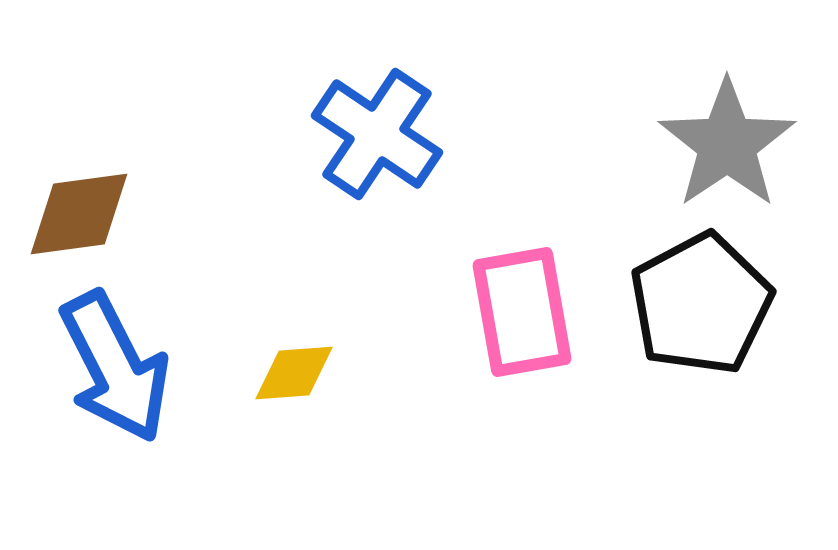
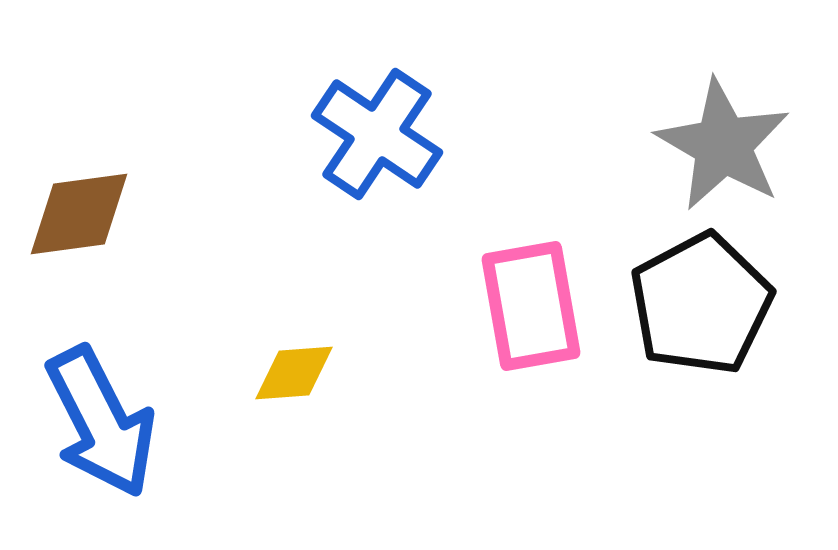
gray star: moved 4 px left, 1 px down; rotated 8 degrees counterclockwise
pink rectangle: moved 9 px right, 6 px up
blue arrow: moved 14 px left, 55 px down
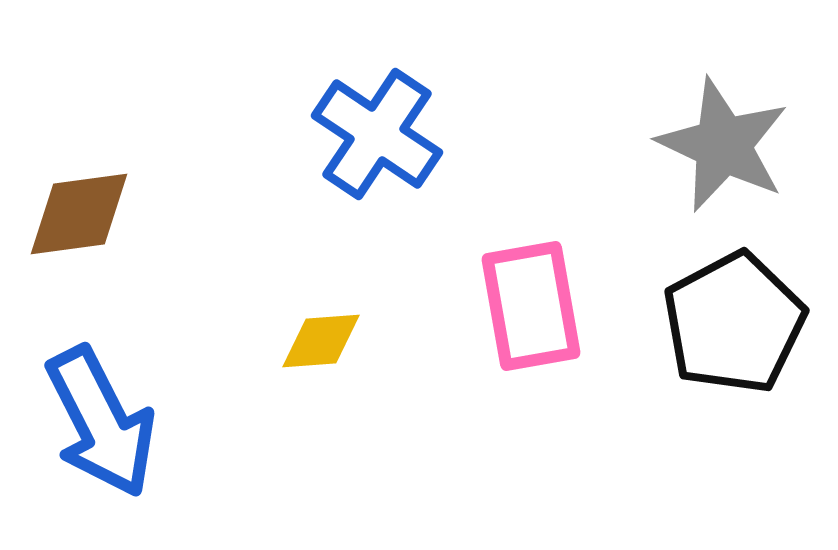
gray star: rotated 5 degrees counterclockwise
black pentagon: moved 33 px right, 19 px down
yellow diamond: moved 27 px right, 32 px up
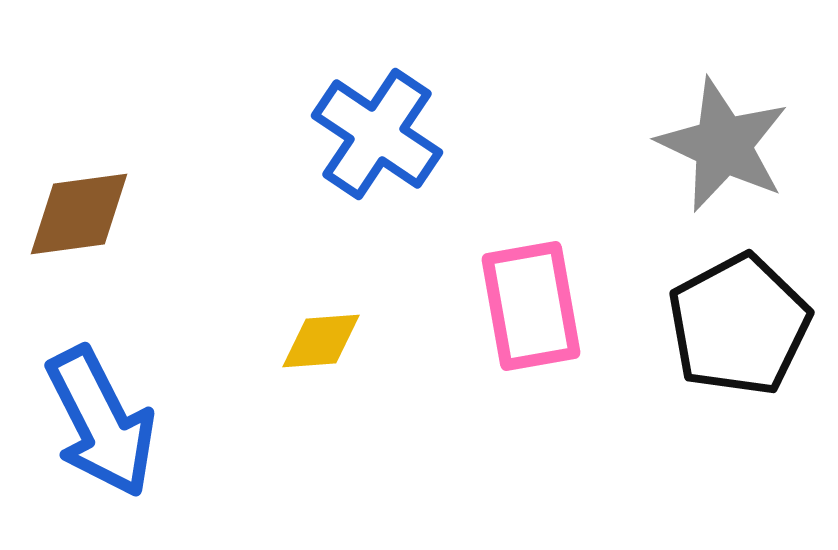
black pentagon: moved 5 px right, 2 px down
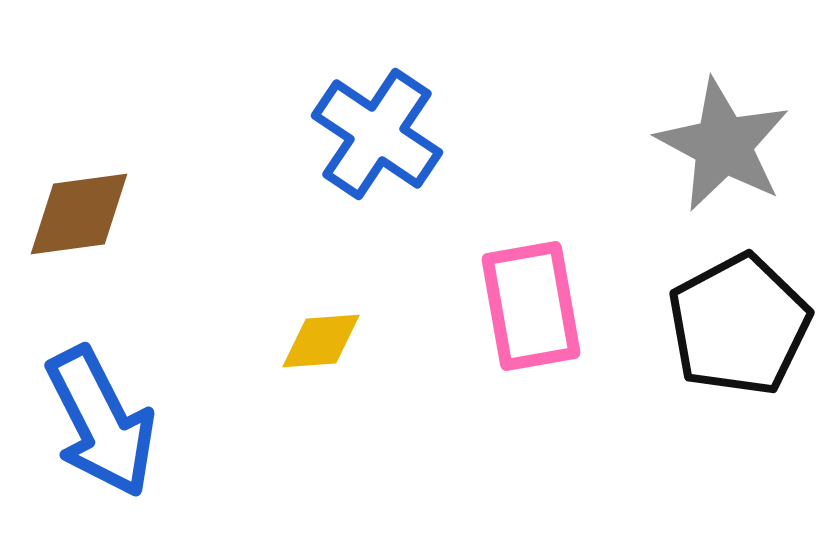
gray star: rotated 3 degrees clockwise
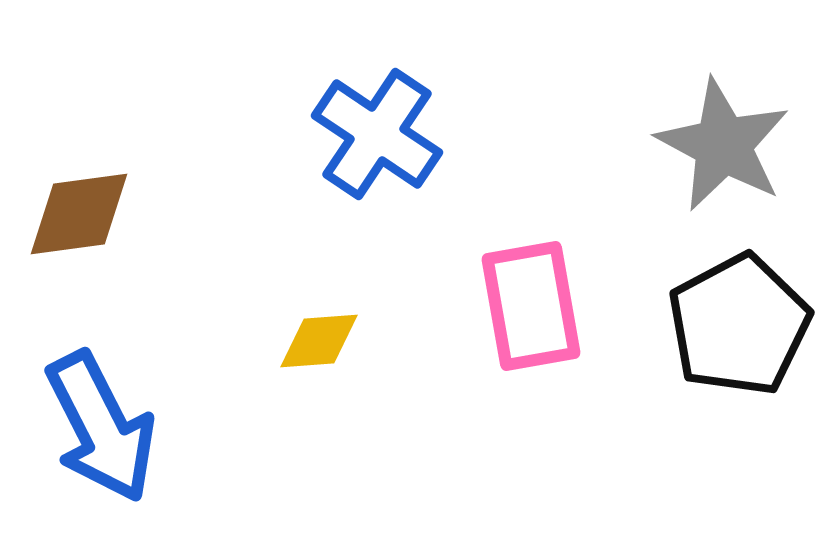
yellow diamond: moved 2 px left
blue arrow: moved 5 px down
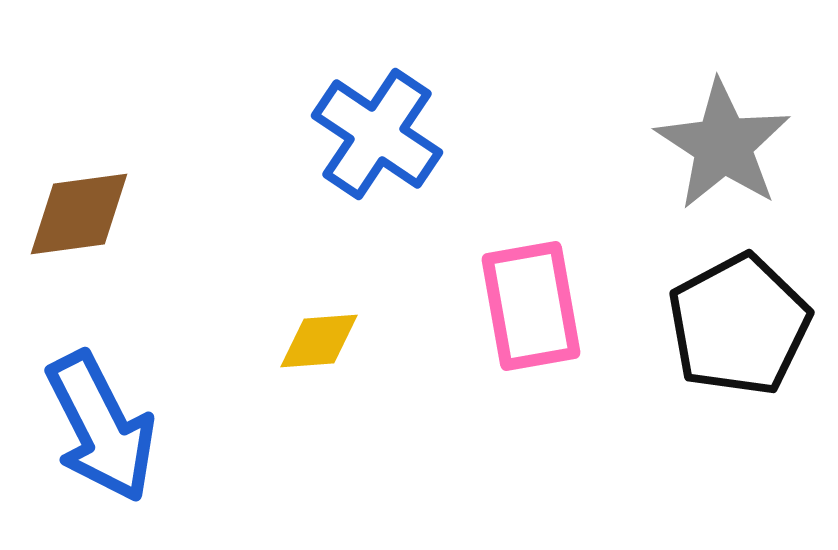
gray star: rotated 5 degrees clockwise
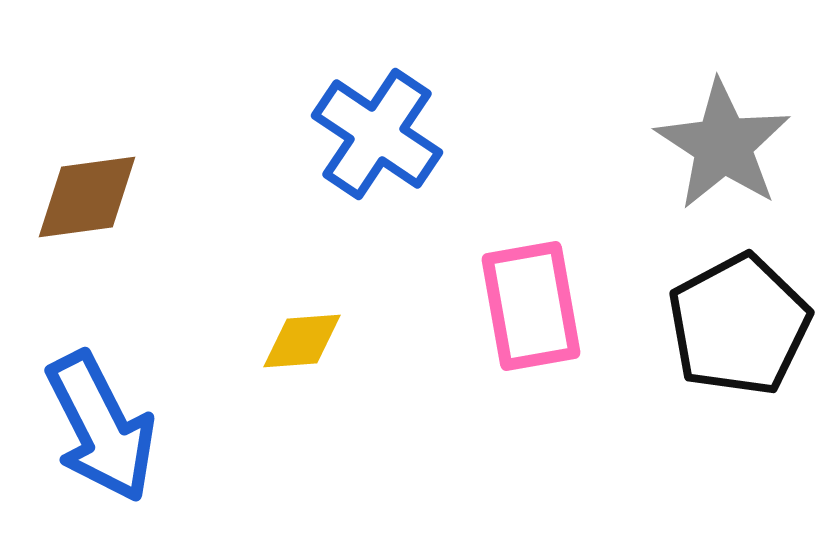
brown diamond: moved 8 px right, 17 px up
yellow diamond: moved 17 px left
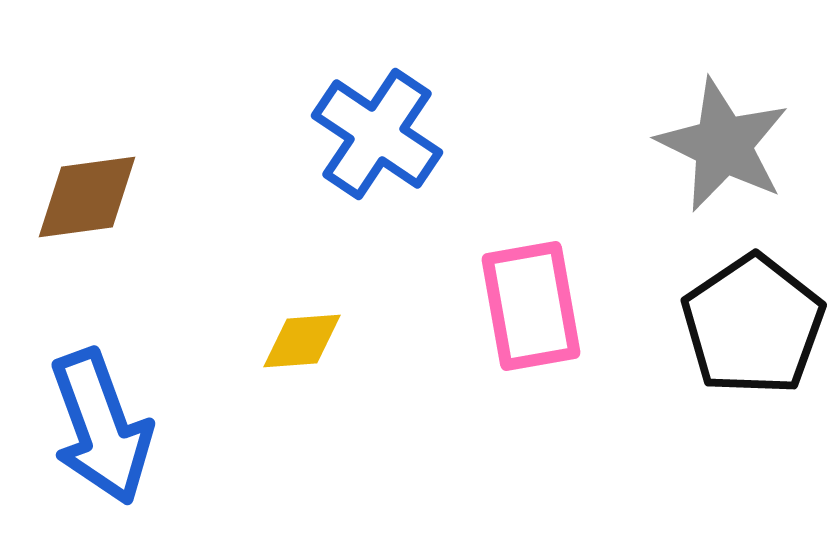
gray star: rotated 7 degrees counterclockwise
black pentagon: moved 14 px right; rotated 6 degrees counterclockwise
blue arrow: rotated 7 degrees clockwise
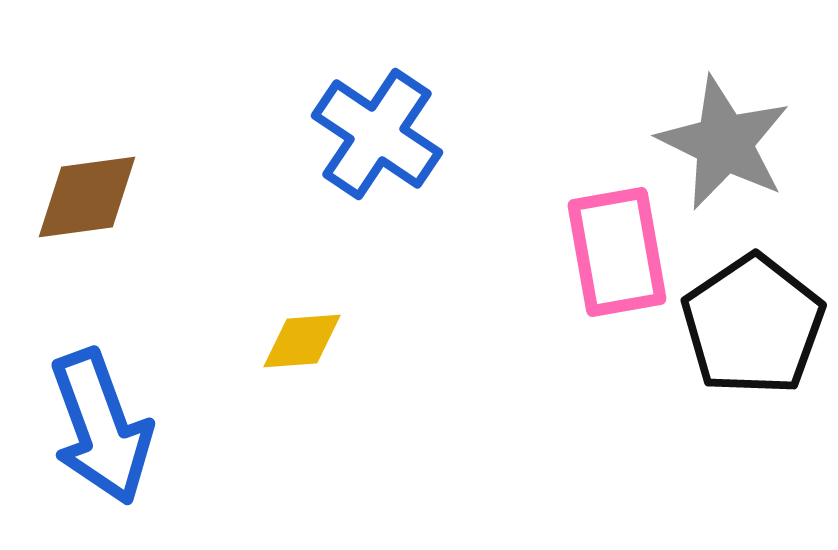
gray star: moved 1 px right, 2 px up
pink rectangle: moved 86 px right, 54 px up
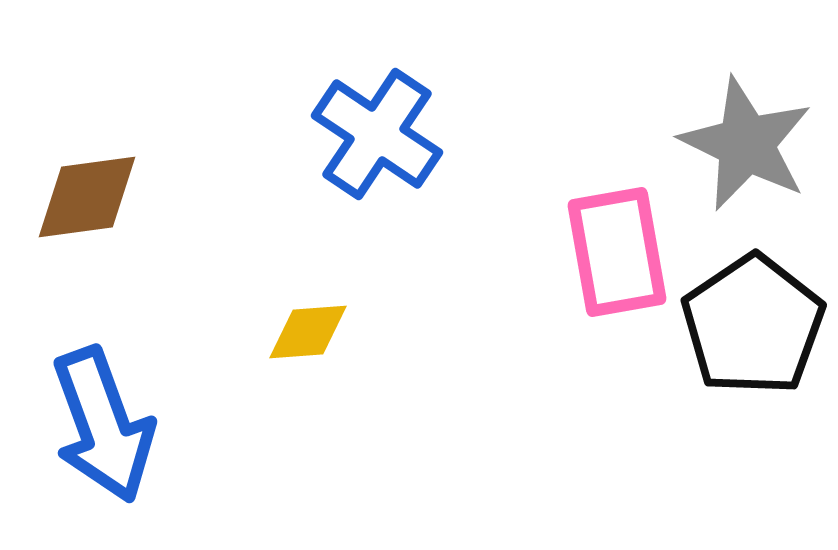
gray star: moved 22 px right, 1 px down
yellow diamond: moved 6 px right, 9 px up
blue arrow: moved 2 px right, 2 px up
